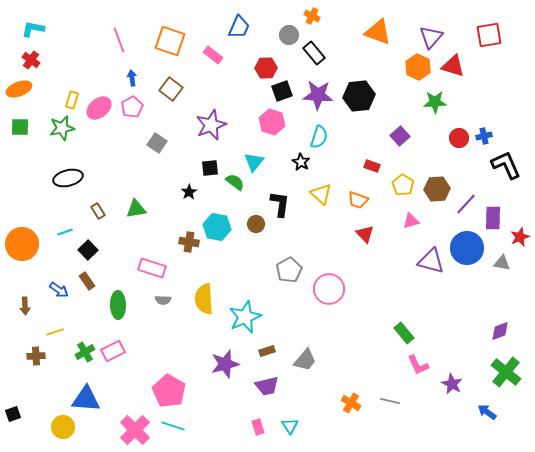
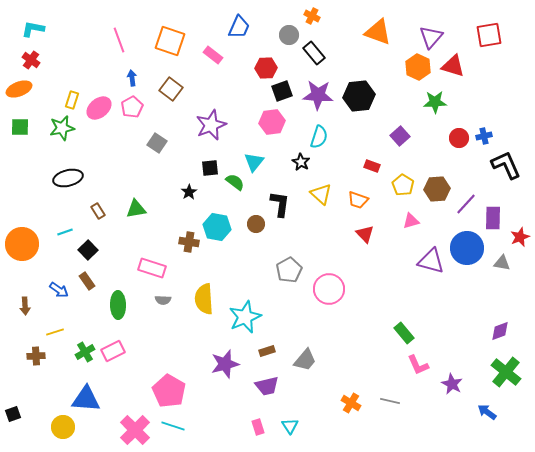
pink hexagon at (272, 122): rotated 25 degrees counterclockwise
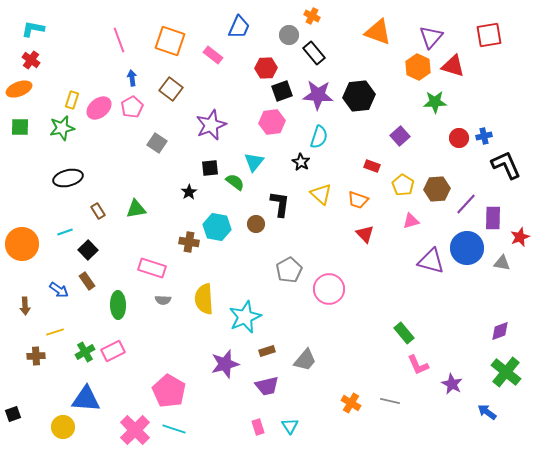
cyan line at (173, 426): moved 1 px right, 3 px down
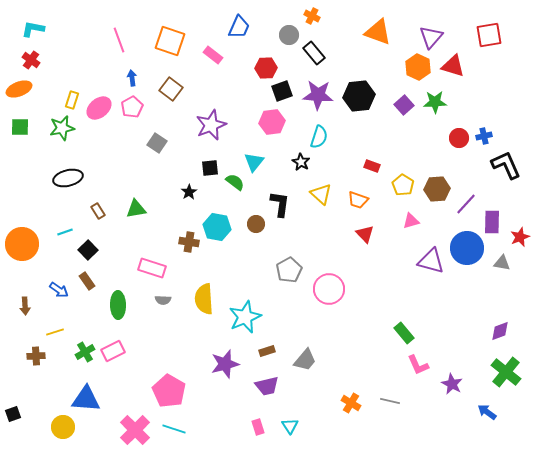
purple square at (400, 136): moved 4 px right, 31 px up
purple rectangle at (493, 218): moved 1 px left, 4 px down
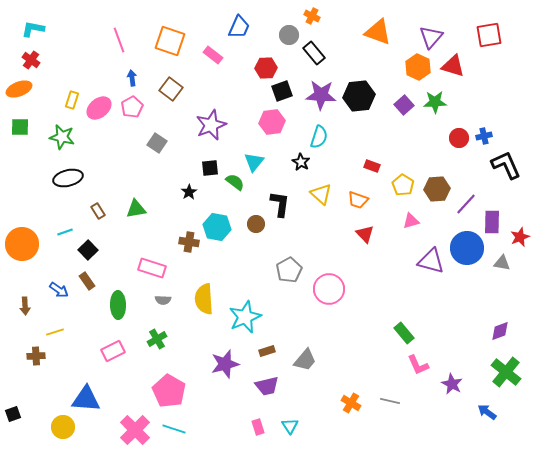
purple star at (318, 95): moved 3 px right
green star at (62, 128): moved 9 px down; rotated 25 degrees clockwise
green cross at (85, 352): moved 72 px right, 13 px up
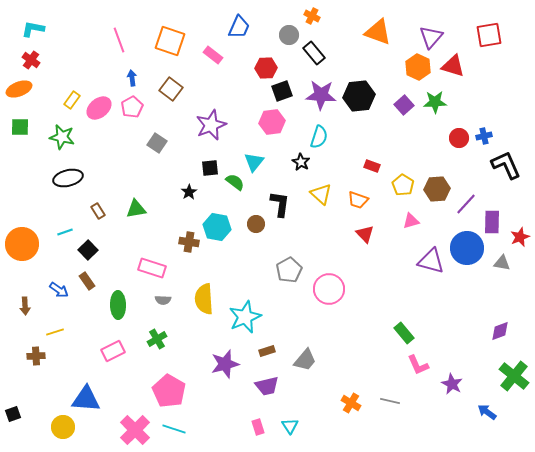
yellow rectangle at (72, 100): rotated 18 degrees clockwise
green cross at (506, 372): moved 8 px right, 4 px down
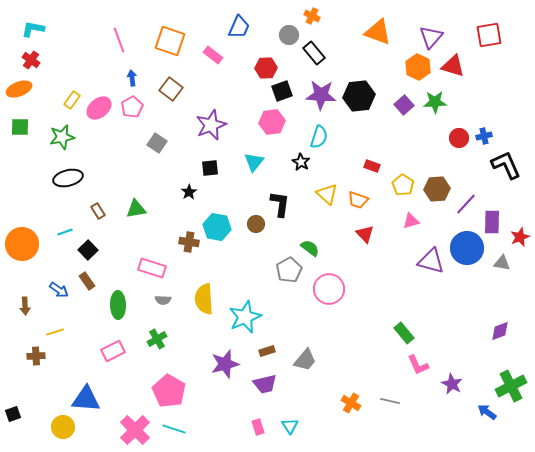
green star at (62, 137): rotated 25 degrees counterclockwise
green semicircle at (235, 182): moved 75 px right, 66 px down
yellow triangle at (321, 194): moved 6 px right
green cross at (514, 376): moved 3 px left, 10 px down; rotated 24 degrees clockwise
purple trapezoid at (267, 386): moved 2 px left, 2 px up
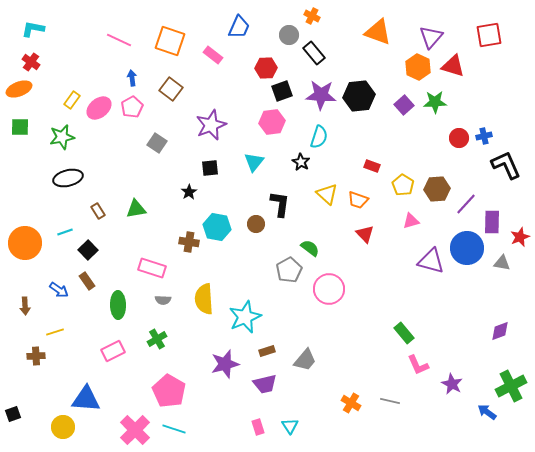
pink line at (119, 40): rotated 45 degrees counterclockwise
red cross at (31, 60): moved 2 px down
orange circle at (22, 244): moved 3 px right, 1 px up
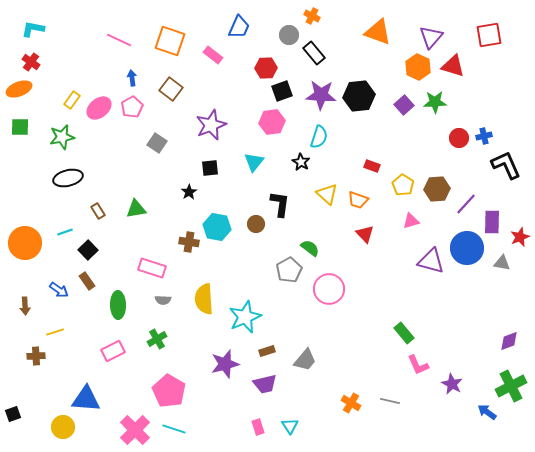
purple diamond at (500, 331): moved 9 px right, 10 px down
